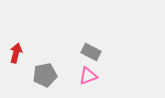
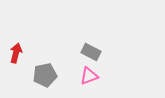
pink triangle: moved 1 px right
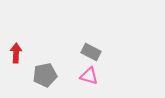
red arrow: rotated 12 degrees counterclockwise
pink triangle: rotated 36 degrees clockwise
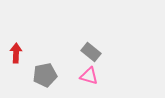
gray rectangle: rotated 12 degrees clockwise
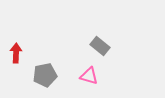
gray rectangle: moved 9 px right, 6 px up
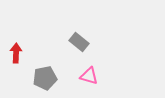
gray rectangle: moved 21 px left, 4 px up
gray pentagon: moved 3 px down
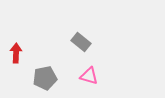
gray rectangle: moved 2 px right
